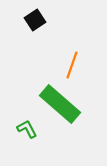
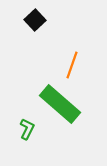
black square: rotated 10 degrees counterclockwise
green L-shape: rotated 55 degrees clockwise
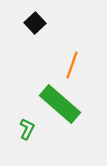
black square: moved 3 px down
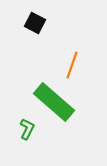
black square: rotated 20 degrees counterclockwise
green rectangle: moved 6 px left, 2 px up
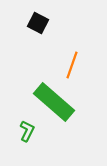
black square: moved 3 px right
green L-shape: moved 2 px down
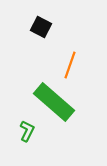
black square: moved 3 px right, 4 px down
orange line: moved 2 px left
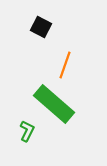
orange line: moved 5 px left
green rectangle: moved 2 px down
